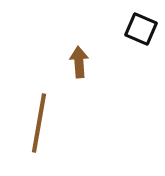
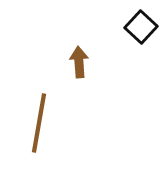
black square: moved 2 px up; rotated 20 degrees clockwise
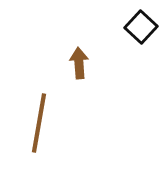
brown arrow: moved 1 px down
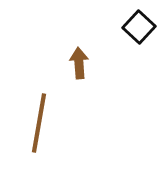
black square: moved 2 px left
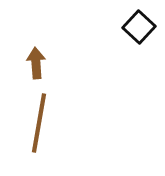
brown arrow: moved 43 px left
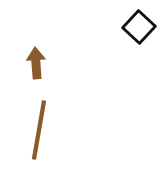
brown line: moved 7 px down
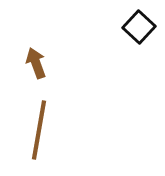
brown arrow: rotated 16 degrees counterclockwise
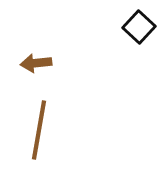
brown arrow: rotated 76 degrees counterclockwise
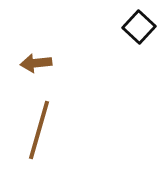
brown line: rotated 6 degrees clockwise
